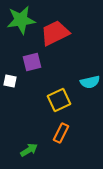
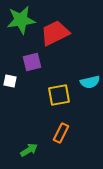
yellow square: moved 5 px up; rotated 15 degrees clockwise
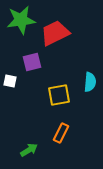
cyan semicircle: rotated 72 degrees counterclockwise
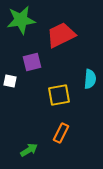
red trapezoid: moved 6 px right, 2 px down
cyan semicircle: moved 3 px up
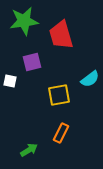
green star: moved 3 px right, 1 px down
red trapezoid: rotated 80 degrees counterclockwise
cyan semicircle: rotated 48 degrees clockwise
